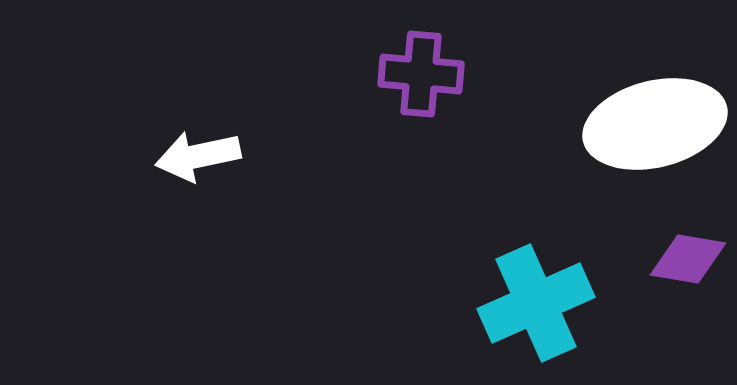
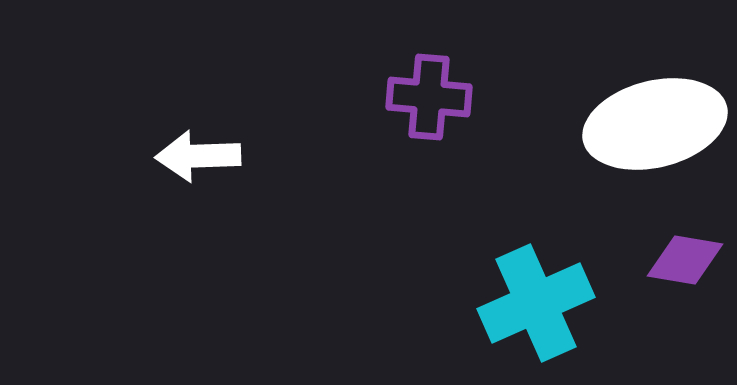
purple cross: moved 8 px right, 23 px down
white arrow: rotated 10 degrees clockwise
purple diamond: moved 3 px left, 1 px down
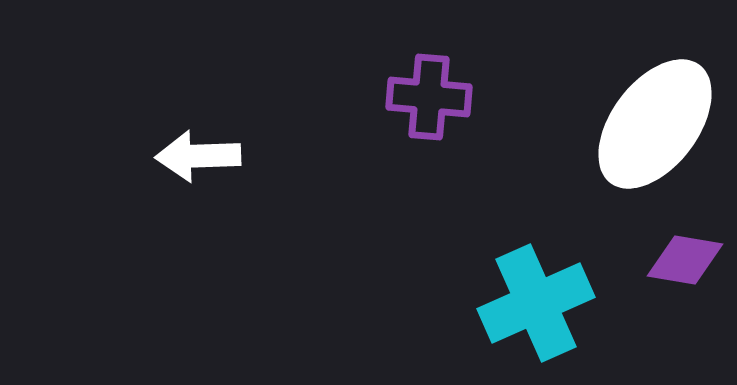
white ellipse: rotated 39 degrees counterclockwise
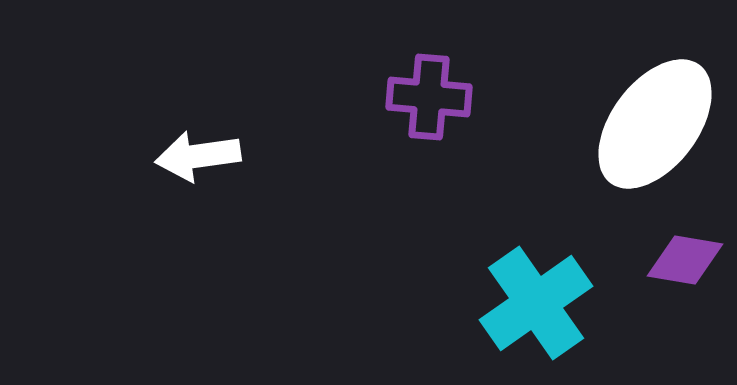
white arrow: rotated 6 degrees counterclockwise
cyan cross: rotated 11 degrees counterclockwise
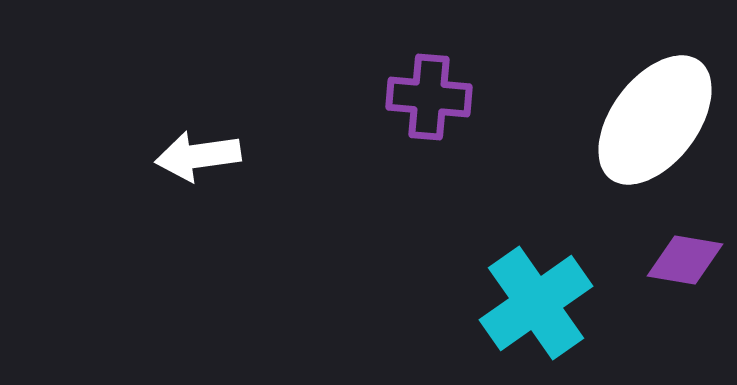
white ellipse: moved 4 px up
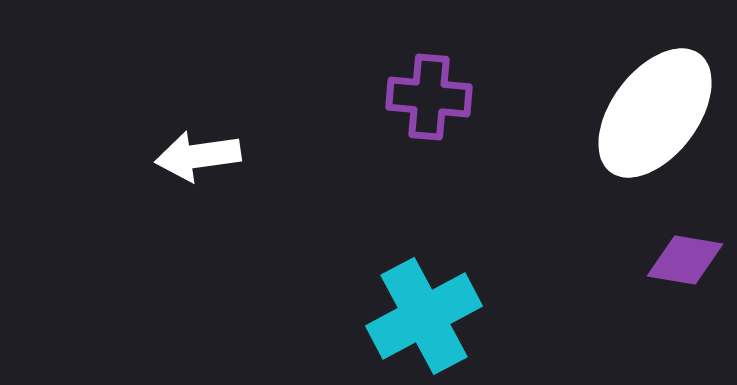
white ellipse: moved 7 px up
cyan cross: moved 112 px left, 13 px down; rotated 7 degrees clockwise
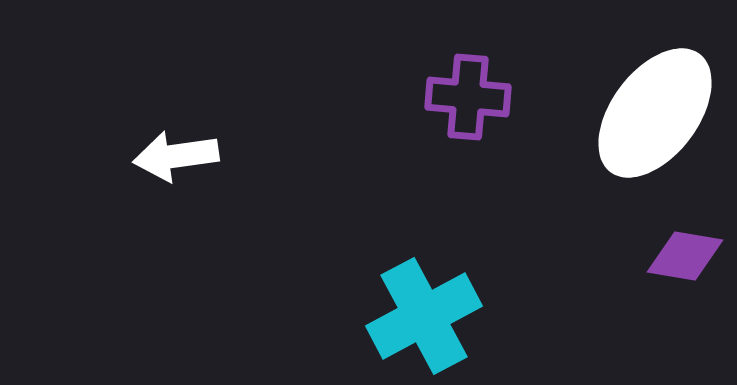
purple cross: moved 39 px right
white arrow: moved 22 px left
purple diamond: moved 4 px up
